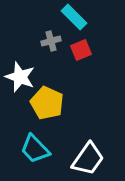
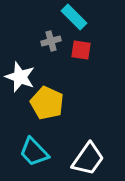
red square: rotated 30 degrees clockwise
cyan trapezoid: moved 1 px left, 3 px down
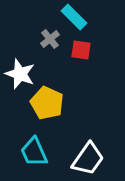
gray cross: moved 1 px left, 2 px up; rotated 24 degrees counterclockwise
white star: moved 3 px up
cyan trapezoid: rotated 20 degrees clockwise
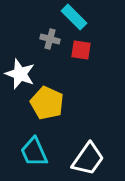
gray cross: rotated 36 degrees counterclockwise
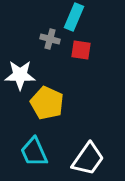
cyan rectangle: rotated 68 degrees clockwise
white star: moved 1 px down; rotated 20 degrees counterclockwise
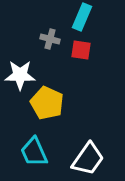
cyan rectangle: moved 8 px right
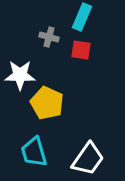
gray cross: moved 1 px left, 2 px up
cyan trapezoid: rotated 8 degrees clockwise
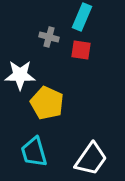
white trapezoid: moved 3 px right
